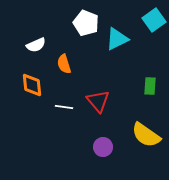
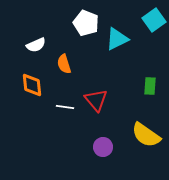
red triangle: moved 2 px left, 1 px up
white line: moved 1 px right
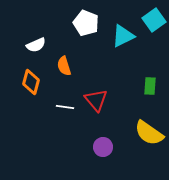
cyan triangle: moved 6 px right, 3 px up
orange semicircle: moved 2 px down
orange diamond: moved 1 px left, 3 px up; rotated 20 degrees clockwise
yellow semicircle: moved 3 px right, 2 px up
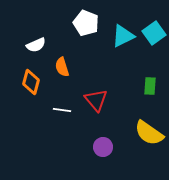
cyan square: moved 13 px down
orange semicircle: moved 2 px left, 1 px down
white line: moved 3 px left, 3 px down
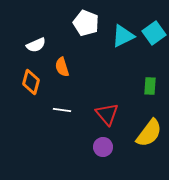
red triangle: moved 11 px right, 14 px down
yellow semicircle: rotated 88 degrees counterclockwise
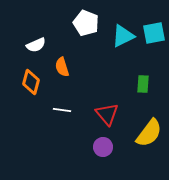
cyan square: rotated 25 degrees clockwise
green rectangle: moved 7 px left, 2 px up
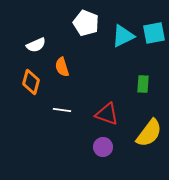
red triangle: rotated 30 degrees counterclockwise
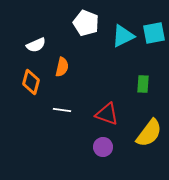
orange semicircle: rotated 150 degrees counterclockwise
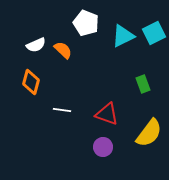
cyan square: rotated 15 degrees counterclockwise
orange semicircle: moved 1 px right, 17 px up; rotated 60 degrees counterclockwise
green rectangle: rotated 24 degrees counterclockwise
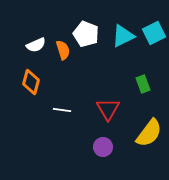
white pentagon: moved 11 px down
orange semicircle: rotated 30 degrees clockwise
red triangle: moved 1 px right, 5 px up; rotated 40 degrees clockwise
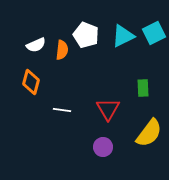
white pentagon: moved 1 px down
orange semicircle: moved 1 px left; rotated 24 degrees clockwise
green rectangle: moved 4 px down; rotated 18 degrees clockwise
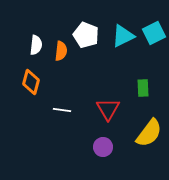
white semicircle: rotated 60 degrees counterclockwise
orange semicircle: moved 1 px left, 1 px down
